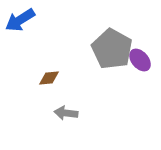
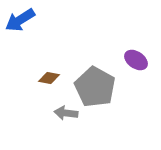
gray pentagon: moved 17 px left, 38 px down
purple ellipse: moved 4 px left; rotated 15 degrees counterclockwise
brown diamond: rotated 15 degrees clockwise
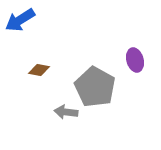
purple ellipse: moved 1 px left; rotated 40 degrees clockwise
brown diamond: moved 10 px left, 8 px up
gray arrow: moved 1 px up
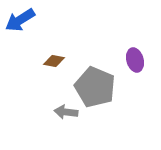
brown diamond: moved 15 px right, 9 px up
gray pentagon: rotated 6 degrees counterclockwise
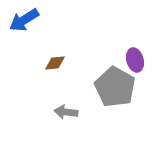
blue arrow: moved 4 px right
brown diamond: moved 1 px right, 2 px down; rotated 15 degrees counterclockwise
gray pentagon: moved 20 px right; rotated 6 degrees clockwise
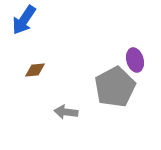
blue arrow: rotated 24 degrees counterclockwise
brown diamond: moved 20 px left, 7 px down
gray pentagon: rotated 15 degrees clockwise
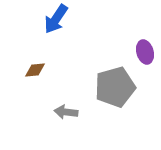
blue arrow: moved 32 px right, 1 px up
purple ellipse: moved 10 px right, 8 px up
gray pentagon: rotated 12 degrees clockwise
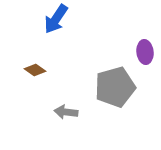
purple ellipse: rotated 10 degrees clockwise
brown diamond: rotated 40 degrees clockwise
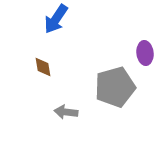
purple ellipse: moved 1 px down
brown diamond: moved 8 px right, 3 px up; rotated 45 degrees clockwise
